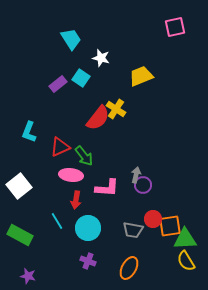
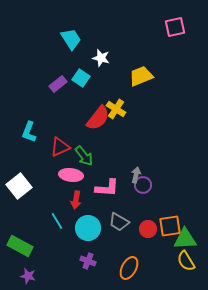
red circle: moved 5 px left, 10 px down
gray trapezoid: moved 14 px left, 8 px up; rotated 20 degrees clockwise
green rectangle: moved 11 px down
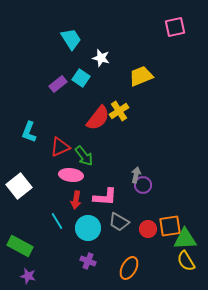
yellow cross: moved 3 px right, 2 px down; rotated 24 degrees clockwise
pink L-shape: moved 2 px left, 9 px down
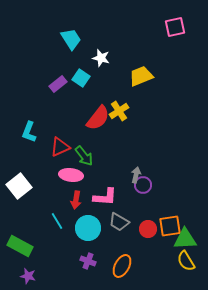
orange ellipse: moved 7 px left, 2 px up
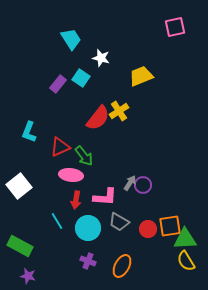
purple rectangle: rotated 12 degrees counterclockwise
gray arrow: moved 6 px left, 8 px down; rotated 21 degrees clockwise
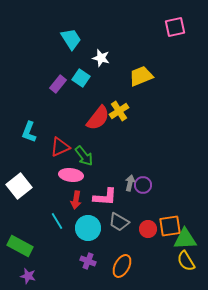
gray arrow: rotated 21 degrees counterclockwise
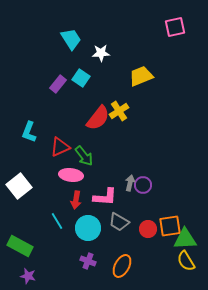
white star: moved 5 px up; rotated 18 degrees counterclockwise
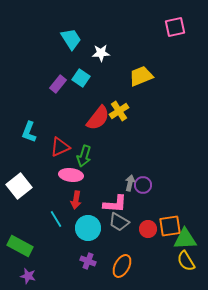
green arrow: rotated 55 degrees clockwise
pink L-shape: moved 10 px right, 7 px down
cyan line: moved 1 px left, 2 px up
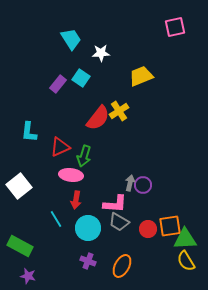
cyan L-shape: rotated 15 degrees counterclockwise
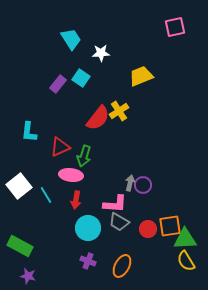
cyan line: moved 10 px left, 24 px up
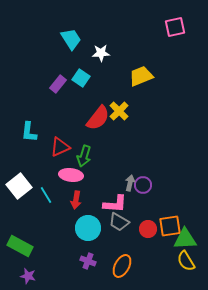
yellow cross: rotated 12 degrees counterclockwise
